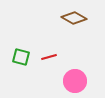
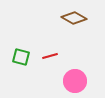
red line: moved 1 px right, 1 px up
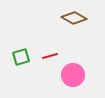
green square: rotated 30 degrees counterclockwise
pink circle: moved 2 px left, 6 px up
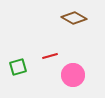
green square: moved 3 px left, 10 px down
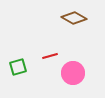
pink circle: moved 2 px up
